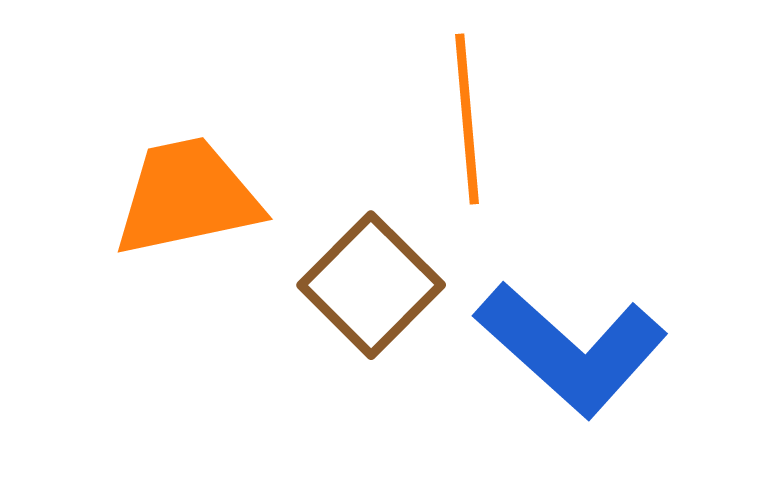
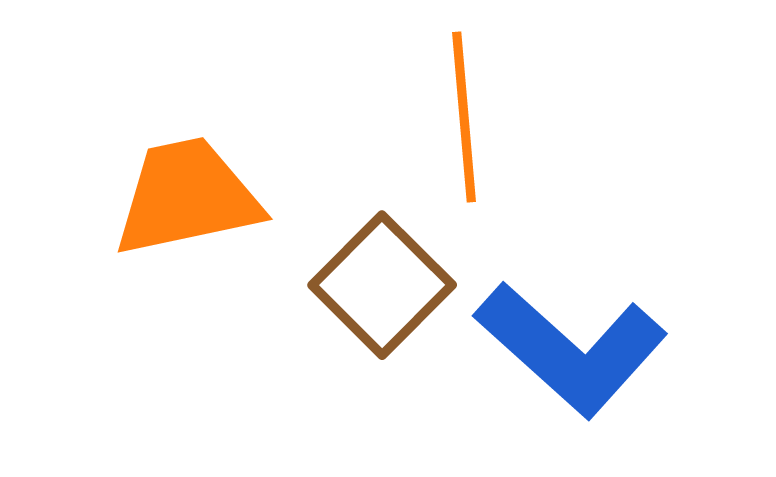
orange line: moved 3 px left, 2 px up
brown square: moved 11 px right
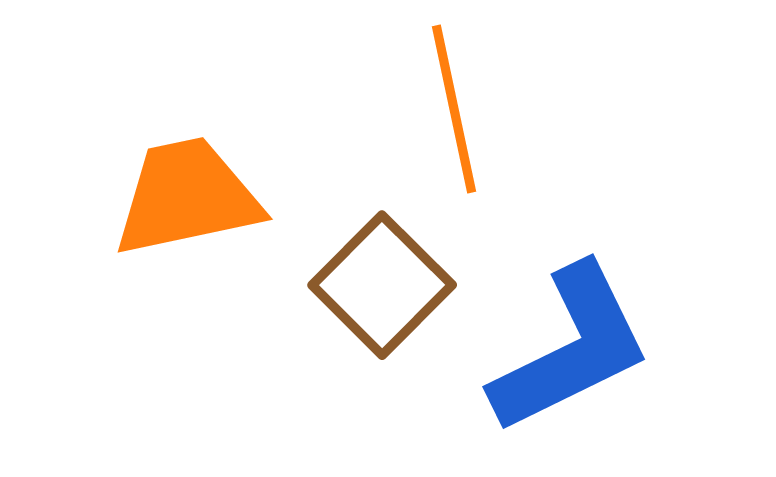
orange line: moved 10 px left, 8 px up; rotated 7 degrees counterclockwise
blue L-shape: rotated 68 degrees counterclockwise
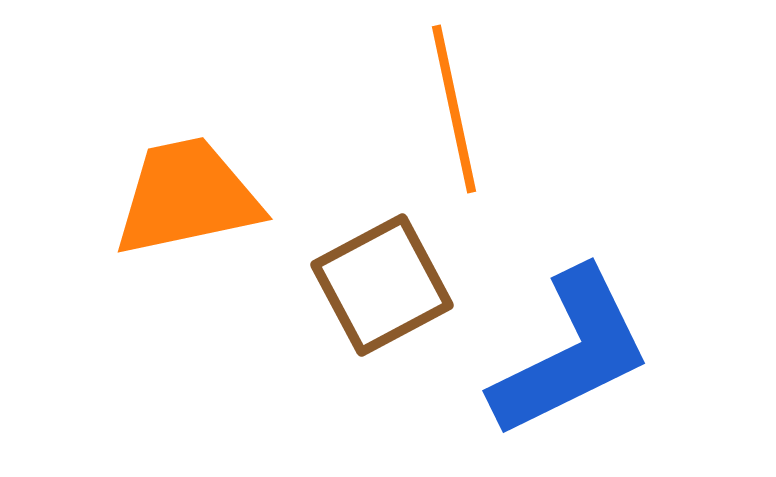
brown square: rotated 17 degrees clockwise
blue L-shape: moved 4 px down
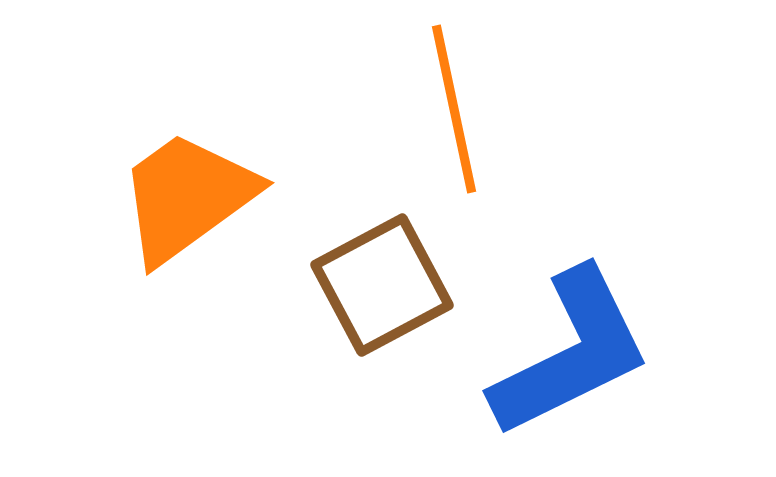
orange trapezoid: rotated 24 degrees counterclockwise
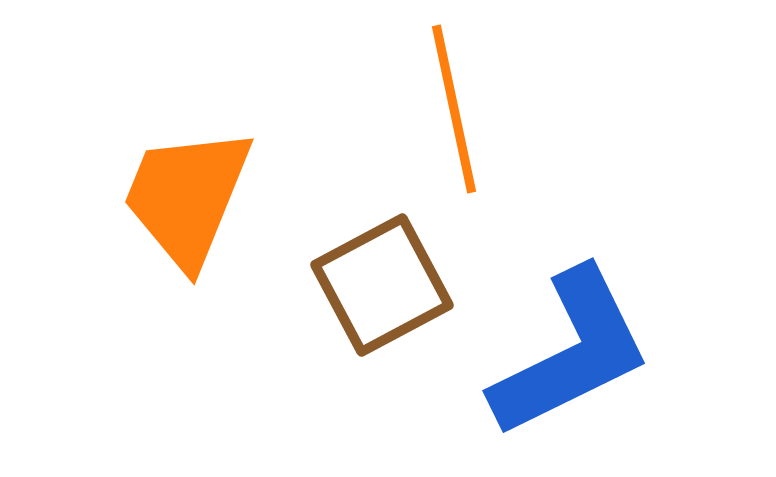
orange trapezoid: rotated 32 degrees counterclockwise
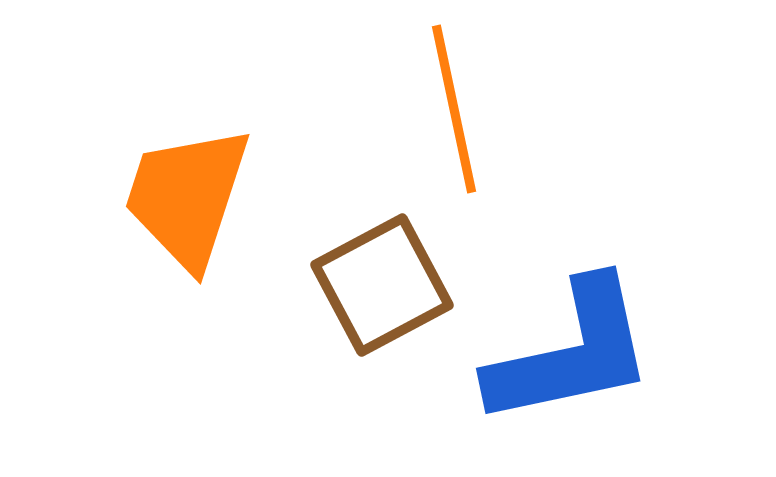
orange trapezoid: rotated 4 degrees counterclockwise
blue L-shape: rotated 14 degrees clockwise
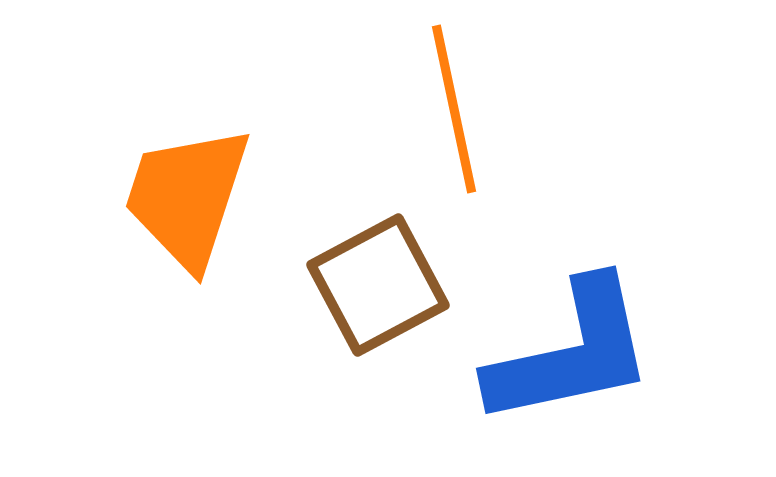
brown square: moved 4 px left
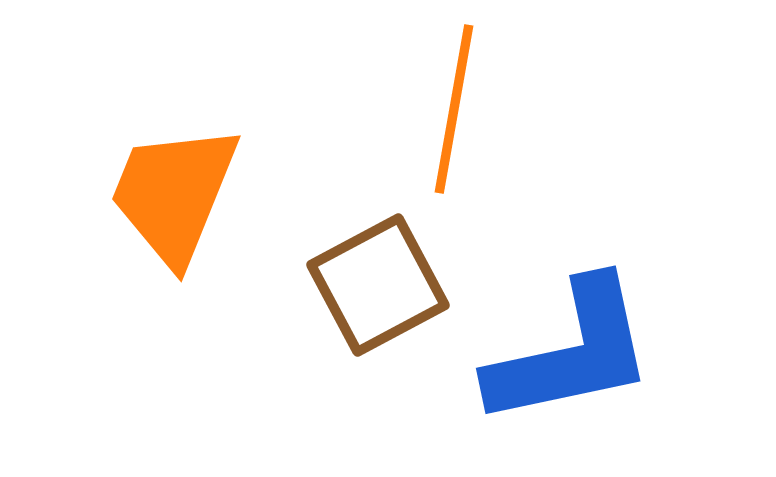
orange line: rotated 22 degrees clockwise
orange trapezoid: moved 13 px left, 3 px up; rotated 4 degrees clockwise
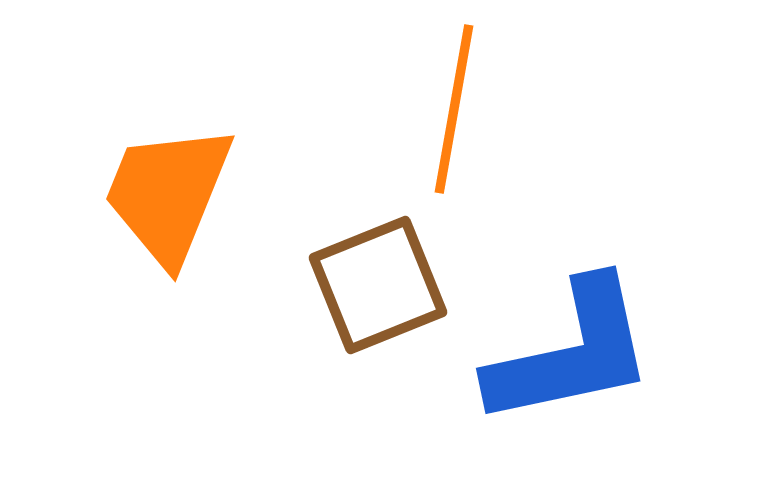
orange trapezoid: moved 6 px left
brown square: rotated 6 degrees clockwise
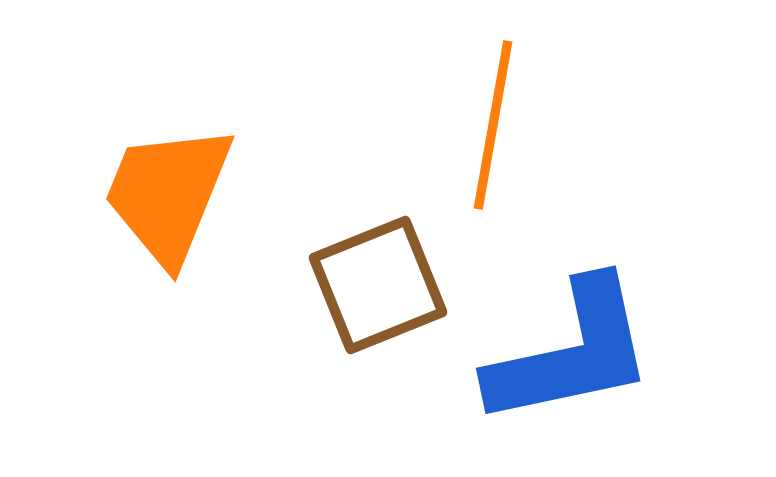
orange line: moved 39 px right, 16 px down
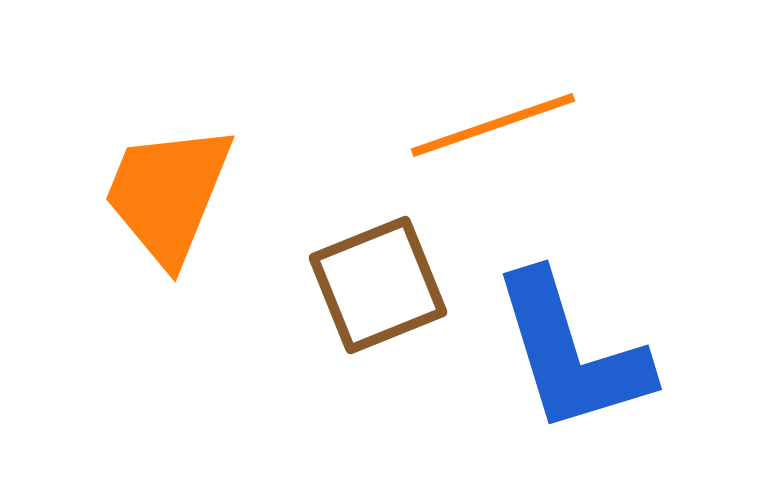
orange line: rotated 61 degrees clockwise
blue L-shape: rotated 85 degrees clockwise
